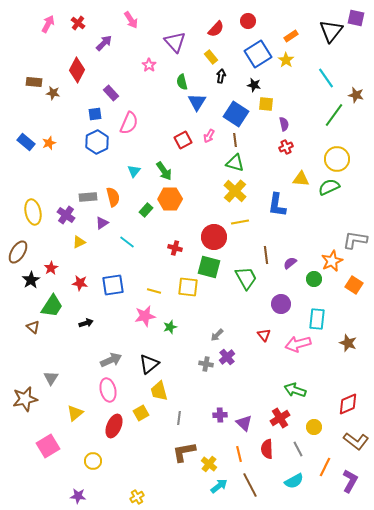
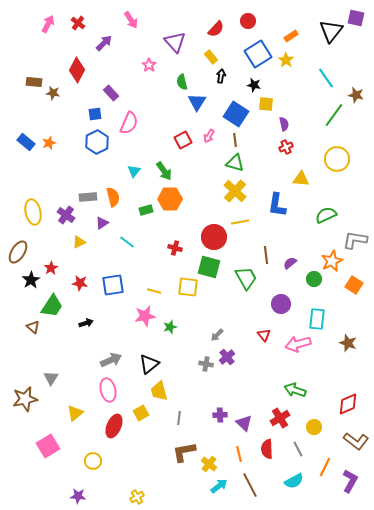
green semicircle at (329, 187): moved 3 px left, 28 px down
green rectangle at (146, 210): rotated 32 degrees clockwise
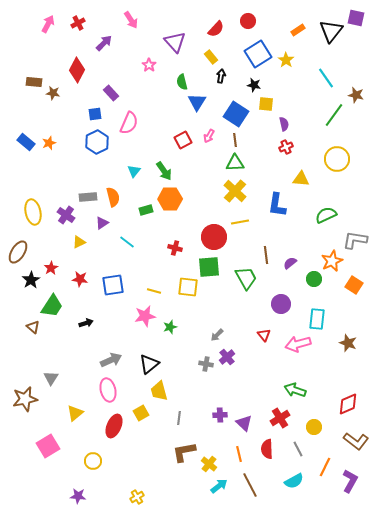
red cross at (78, 23): rotated 24 degrees clockwise
orange rectangle at (291, 36): moved 7 px right, 6 px up
green triangle at (235, 163): rotated 18 degrees counterclockwise
green square at (209, 267): rotated 20 degrees counterclockwise
red star at (80, 283): moved 4 px up
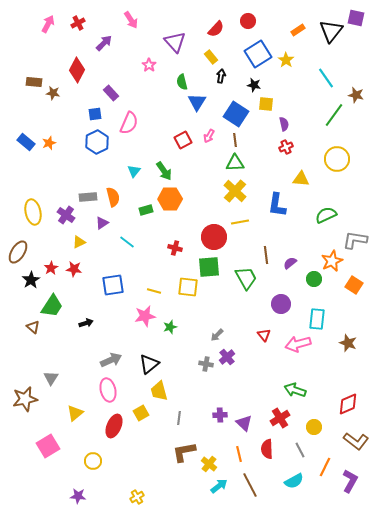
red star at (80, 279): moved 6 px left, 10 px up
gray line at (298, 449): moved 2 px right, 1 px down
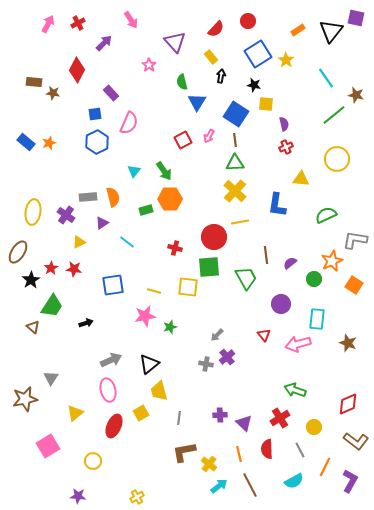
green line at (334, 115): rotated 15 degrees clockwise
yellow ellipse at (33, 212): rotated 20 degrees clockwise
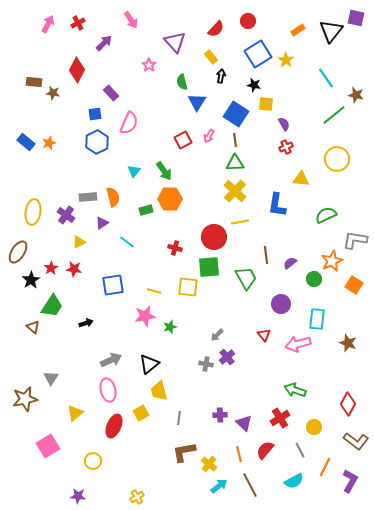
purple semicircle at (284, 124): rotated 16 degrees counterclockwise
red diamond at (348, 404): rotated 40 degrees counterclockwise
red semicircle at (267, 449): moved 2 px left, 1 px down; rotated 42 degrees clockwise
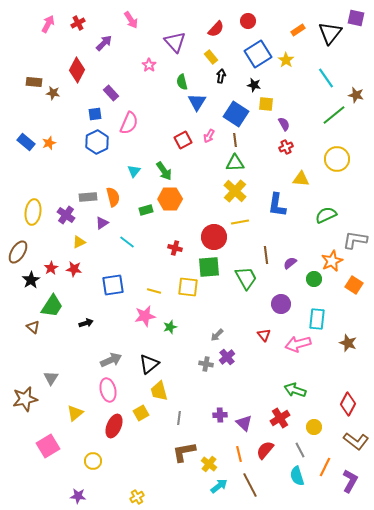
black triangle at (331, 31): moved 1 px left, 2 px down
cyan semicircle at (294, 481): moved 3 px right, 5 px up; rotated 102 degrees clockwise
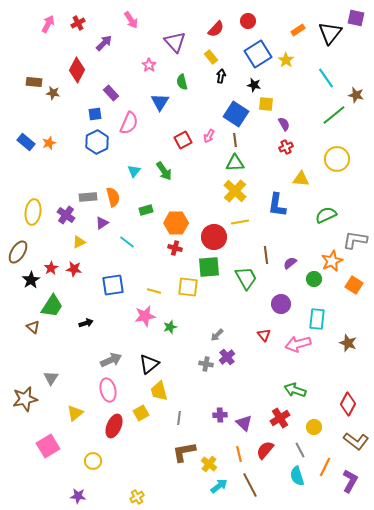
blue triangle at (197, 102): moved 37 px left
orange hexagon at (170, 199): moved 6 px right, 24 px down
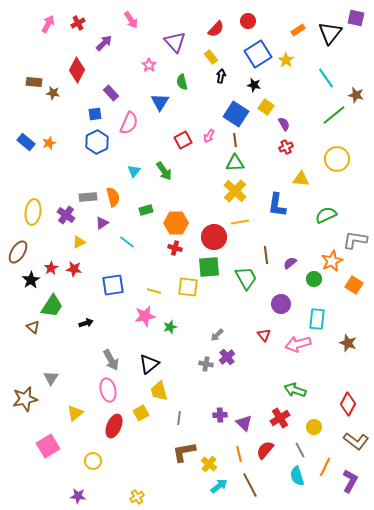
yellow square at (266, 104): moved 3 px down; rotated 28 degrees clockwise
gray arrow at (111, 360): rotated 85 degrees clockwise
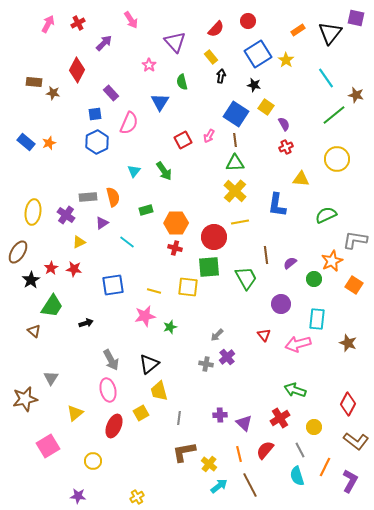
brown triangle at (33, 327): moved 1 px right, 4 px down
